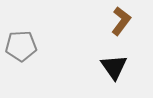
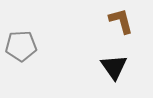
brown L-shape: rotated 52 degrees counterclockwise
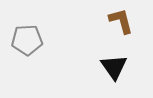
gray pentagon: moved 6 px right, 6 px up
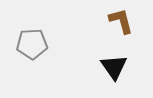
gray pentagon: moved 5 px right, 4 px down
